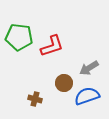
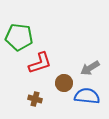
red L-shape: moved 12 px left, 17 px down
gray arrow: moved 1 px right
blue semicircle: rotated 25 degrees clockwise
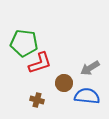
green pentagon: moved 5 px right, 6 px down
brown cross: moved 2 px right, 1 px down
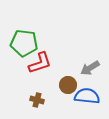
brown circle: moved 4 px right, 2 px down
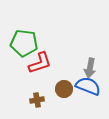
gray arrow: rotated 48 degrees counterclockwise
brown circle: moved 4 px left, 4 px down
blue semicircle: moved 1 px right, 10 px up; rotated 15 degrees clockwise
brown cross: rotated 24 degrees counterclockwise
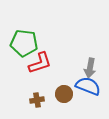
brown circle: moved 5 px down
